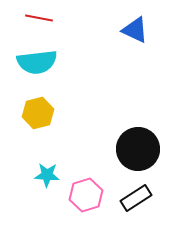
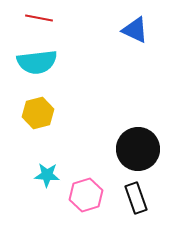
black rectangle: rotated 76 degrees counterclockwise
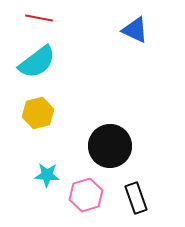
cyan semicircle: rotated 30 degrees counterclockwise
black circle: moved 28 px left, 3 px up
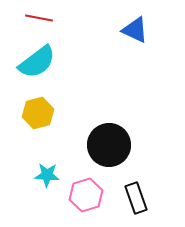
black circle: moved 1 px left, 1 px up
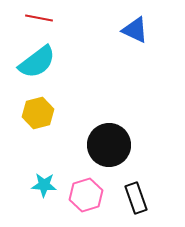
cyan star: moved 3 px left, 10 px down
